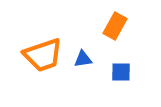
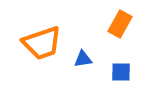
orange rectangle: moved 5 px right, 2 px up
orange trapezoid: moved 1 px left, 12 px up
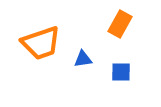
orange trapezoid: moved 1 px left
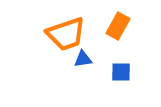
orange rectangle: moved 2 px left, 2 px down
orange trapezoid: moved 25 px right, 9 px up
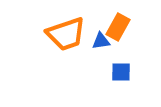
orange rectangle: moved 1 px down
blue triangle: moved 18 px right, 18 px up
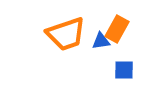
orange rectangle: moved 1 px left, 2 px down
blue square: moved 3 px right, 2 px up
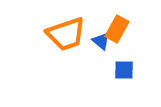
blue triangle: rotated 48 degrees clockwise
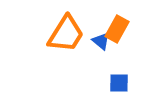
orange trapezoid: rotated 39 degrees counterclockwise
blue square: moved 5 px left, 13 px down
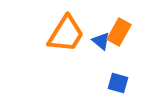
orange rectangle: moved 2 px right, 3 px down
blue square: moved 1 px left; rotated 15 degrees clockwise
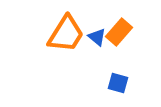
orange rectangle: rotated 12 degrees clockwise
blue triangle: moved 4 px left, 4 px up
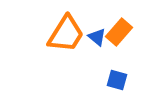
blue square: moved 1 px left, 3 px up
